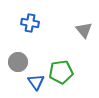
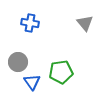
gray triangle: moved 1 px right, 7 px up
blue triangle: moved 4 px left
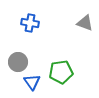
gray triangle: rotated 30 degrees counterclockwise
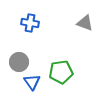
gray circle: moved 1 px right
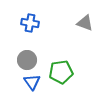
gray circle: moved 8 px right, 2 px up
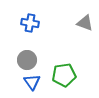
green pentagon: moved 3 px right, 3 px down
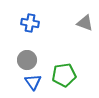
blue triangle: moved 1 px right
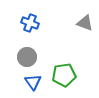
blue cross: rotated 12 degrees clockwise
gray circle: moved 3 px up
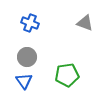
green pentagon: moved 3 px right
blue triangle: moved 9 px left, 1 px up
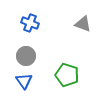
gray triangle: moved 2 px left, 1 px down
gray circle: moved 1 px left, 1 px up
green pentagon: rotated 25 degrees clockwise
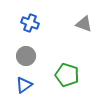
gray triangle: moved 1 px right
blue triangle: moved 4 px down; rotated 30 degrees clockwise
